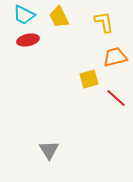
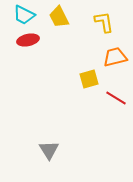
red line: rotated 10 degrees counterclockwise
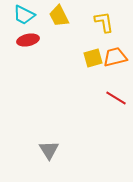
yellow trapezoid: moved 1 px up
yellow square: moved 4 px right, 21 px up
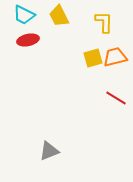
yellow L-shape: rotated 10 degrees clockwise
gray triangle: moved 1 px down; rotated 40 degrees clockwise
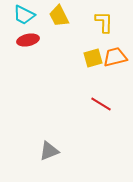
red line: moved 15 px left, 6 px down
